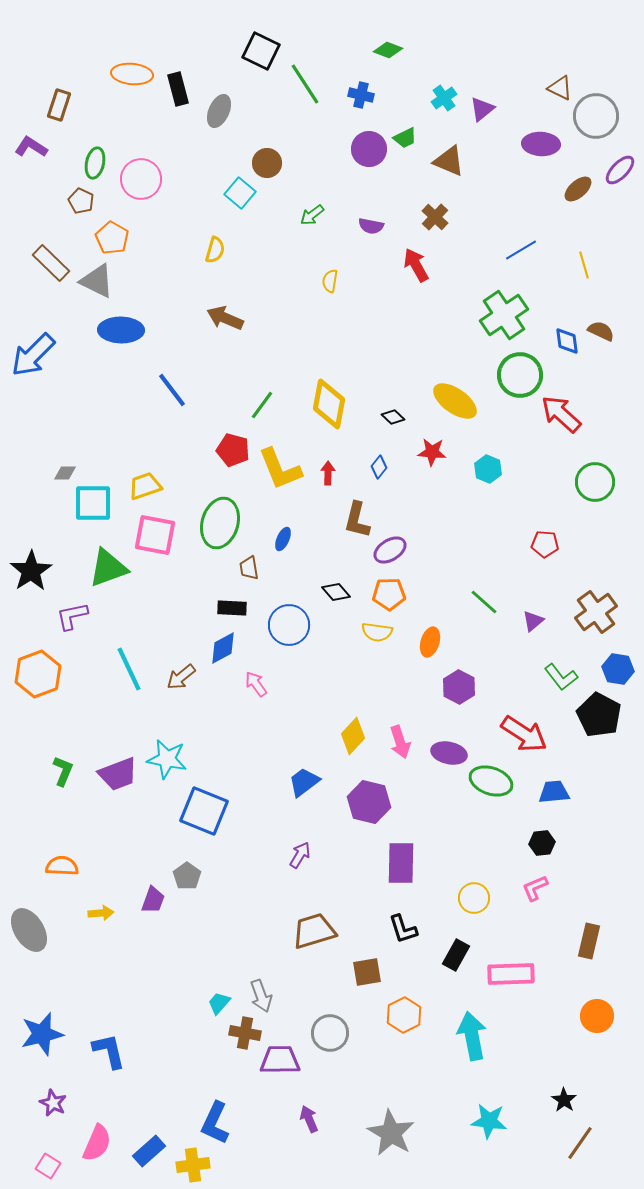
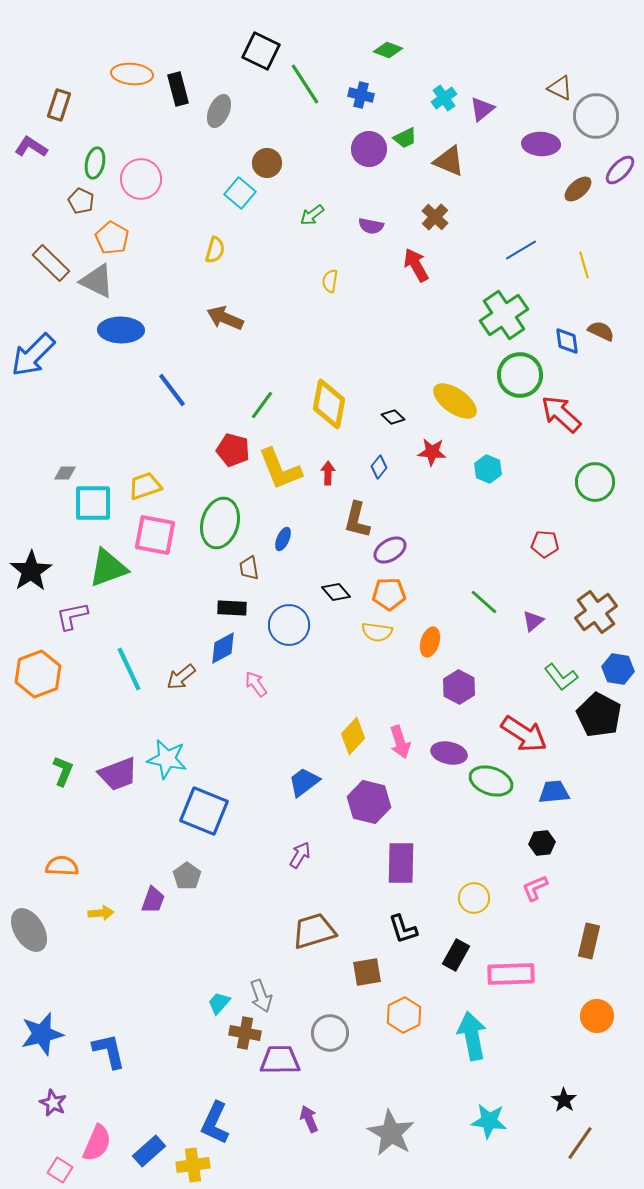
pink square at (48, 1166): moved 12 px right, 4 px down
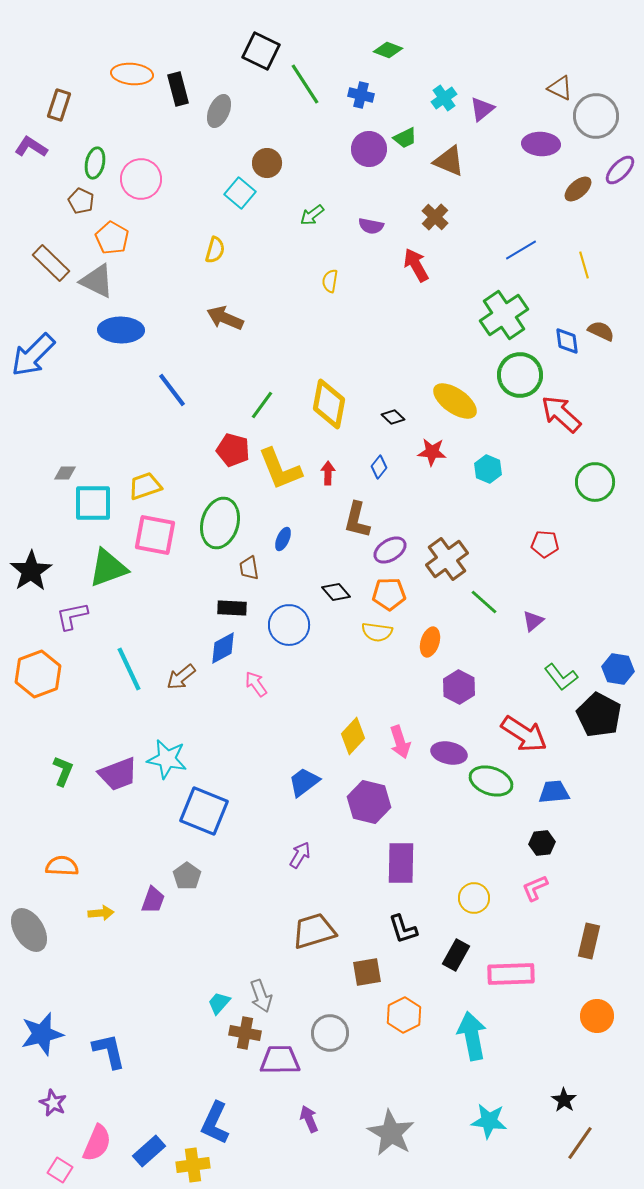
brown cross at (596, 612): moved 149 px left, 53 px up
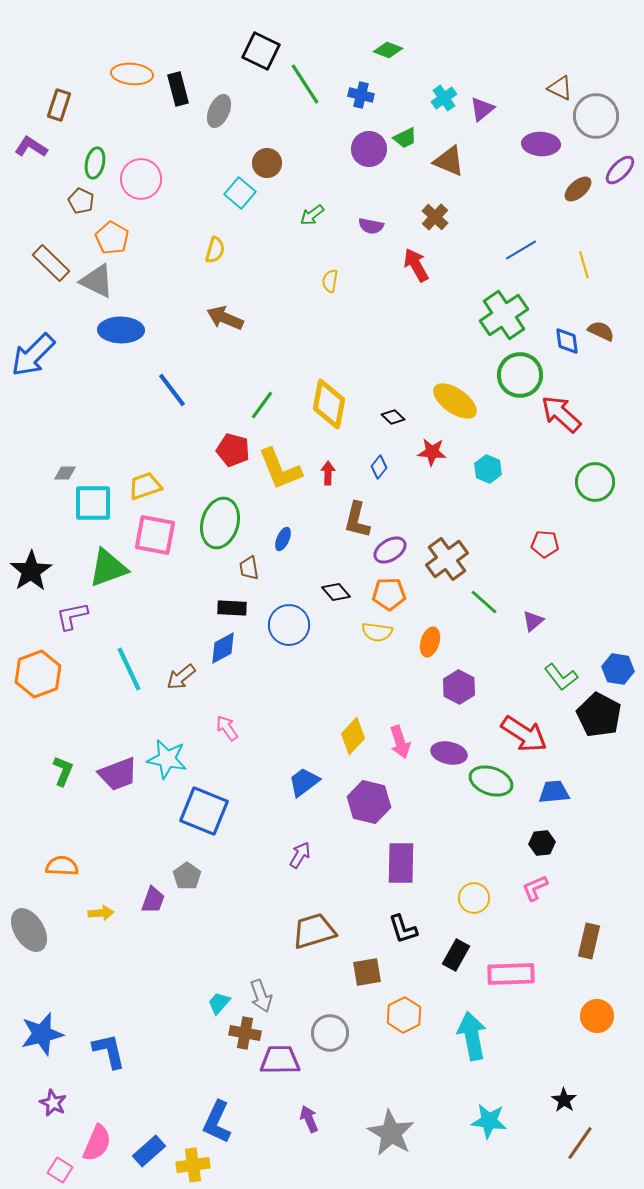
pink arrow at (256, 684): moved 29 px left, 44 px down
blue L-shape at (215, 1123): moved 2 px right, 1 px up
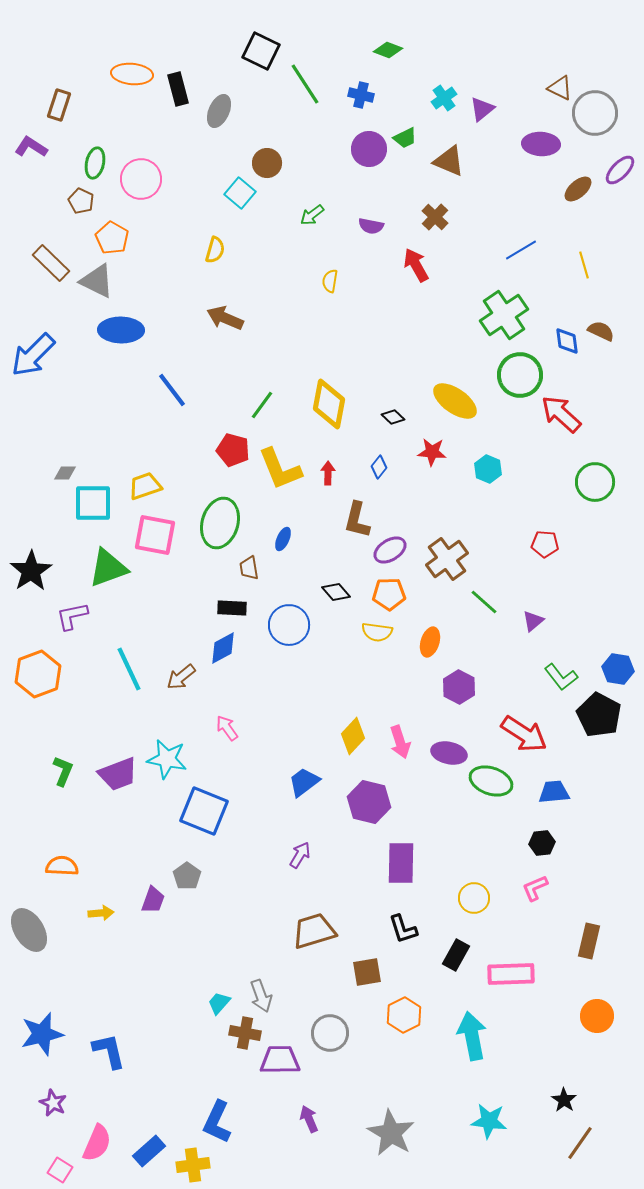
gray circle at (596, 116): moved 1 px left, 3 px up
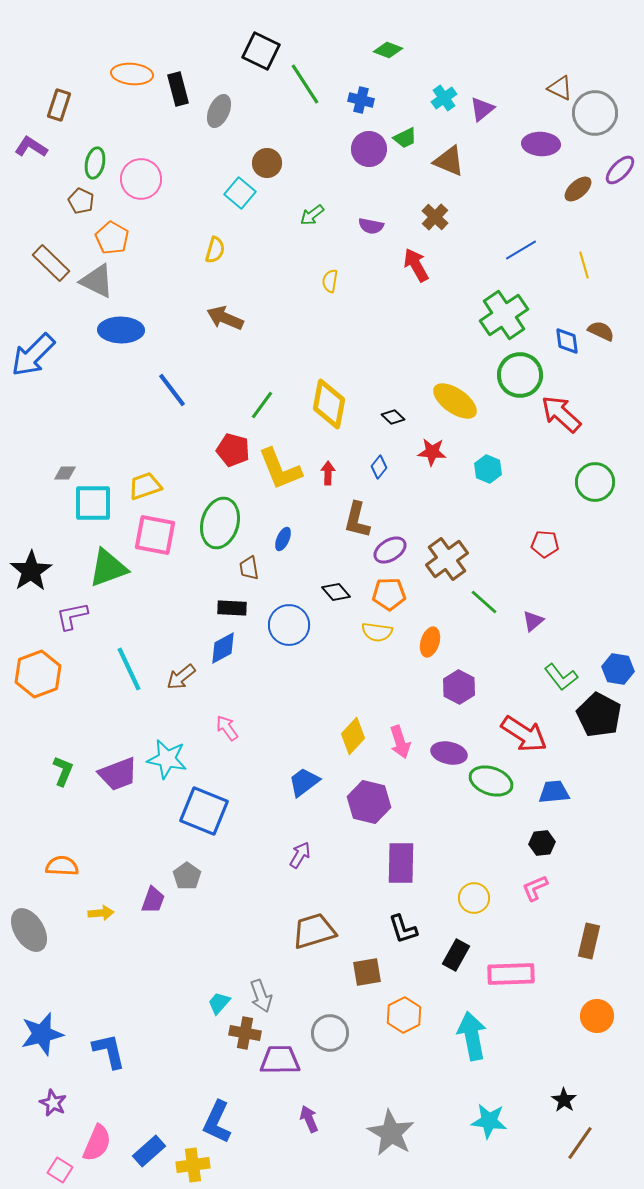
blue cross at (361, 95): moved 5 px down
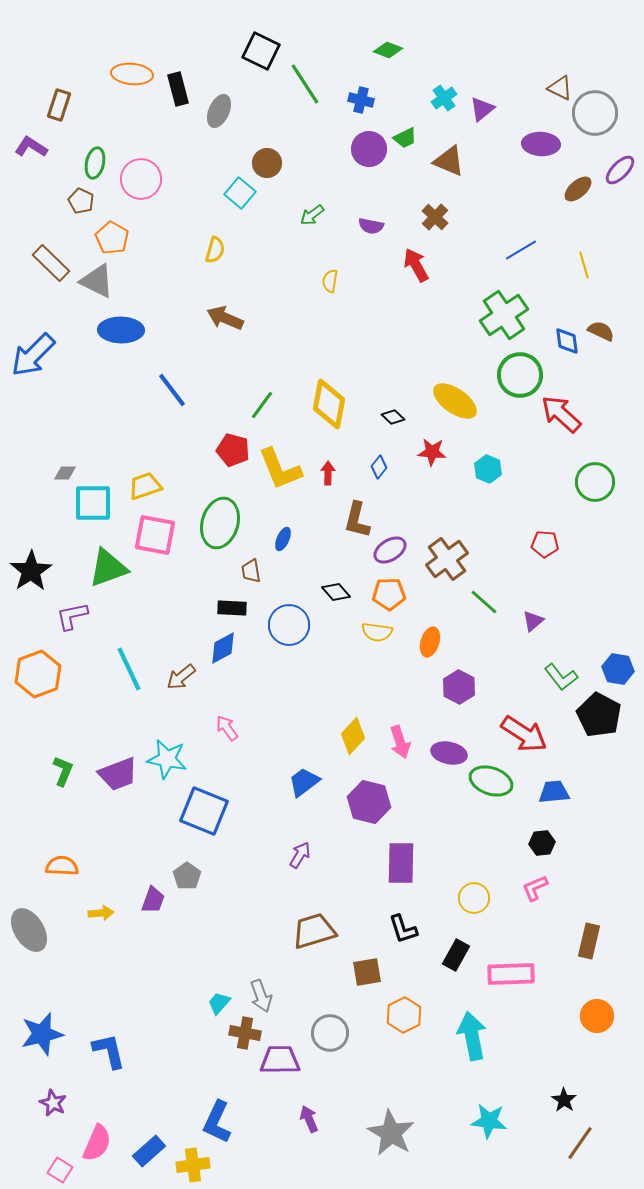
brown trapezoid at (249, 568): moved 2 px right, 3 px down
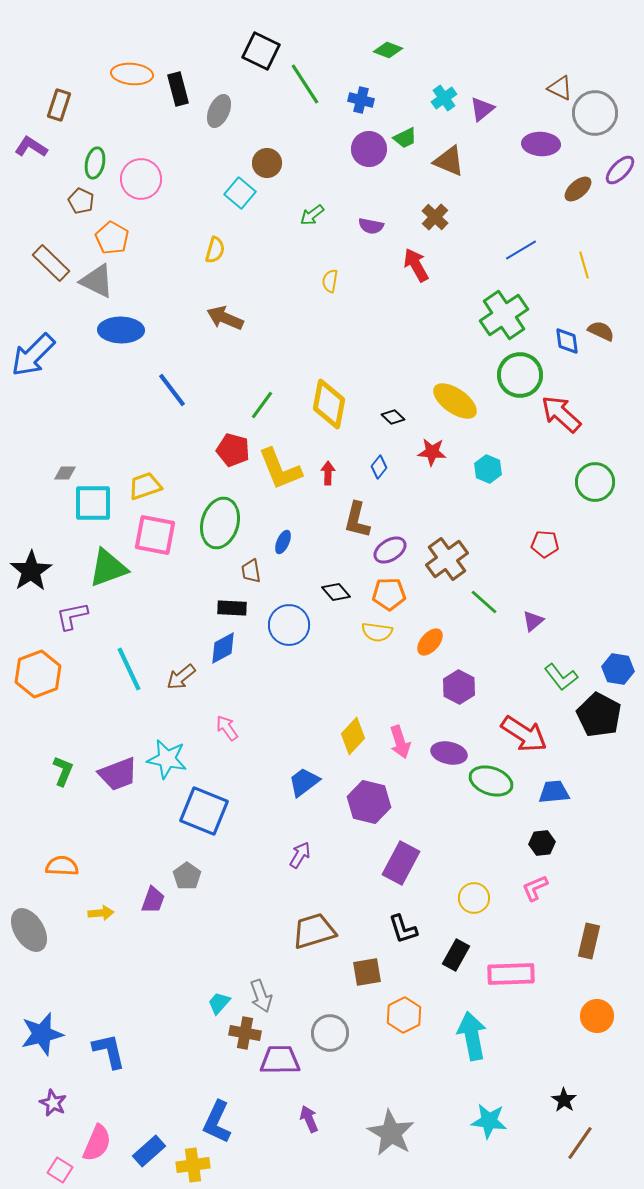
blue ellipse at (283, 539): moved 3 px down
orange ellipse at (430, 642): rotated 24 degrees clockwise
purple rectangle at (401, 863): rotated 27 degrees clockwise
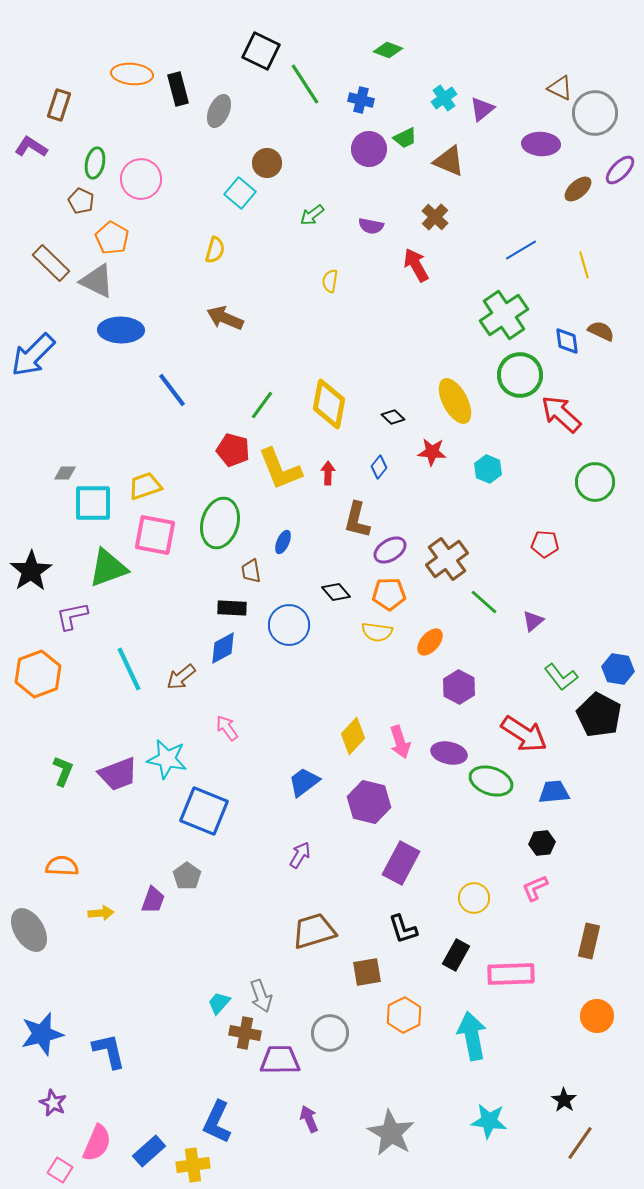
yellow ellipse at (455, 401): rotated 27 degrees clockwise
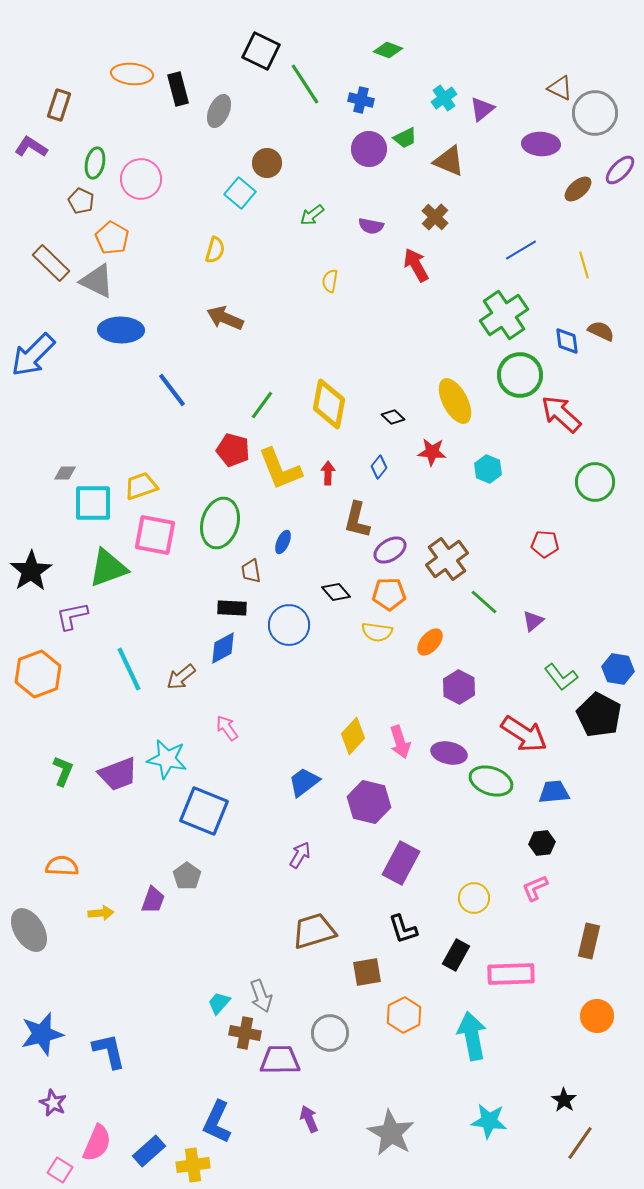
yellow trapezoid at (145, 486): moved 4 px left
